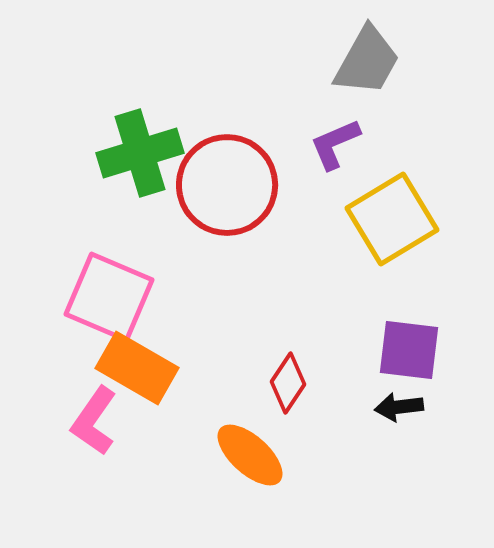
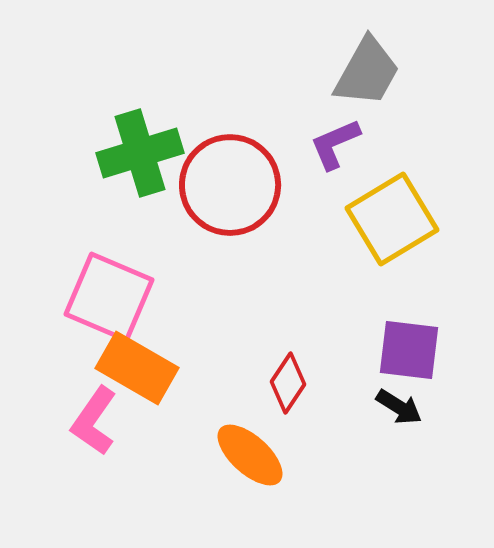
gray trapezoid: moved 11 px down
red circle: moved 3 px right
black arrow: rotated 141 degrees counterclockwise
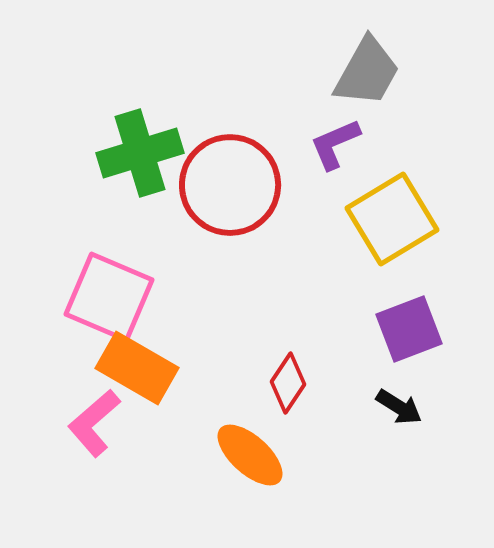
purple square: moved 21 px up; rotated 28 degrees counterclockwise
pink L-shape: moved 2 px down; rotated 14 degrees clockwise
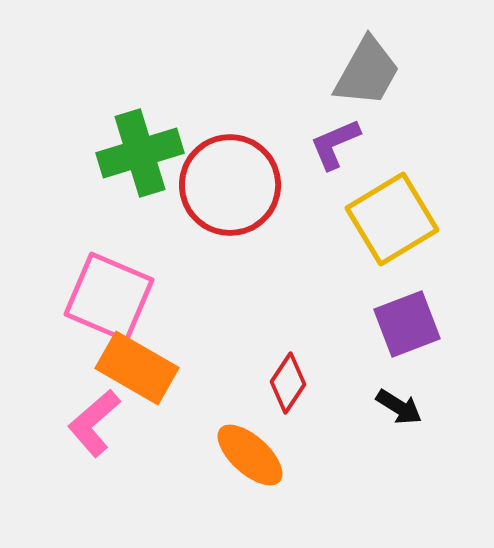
purple square: moved 2 px left, 5 px up
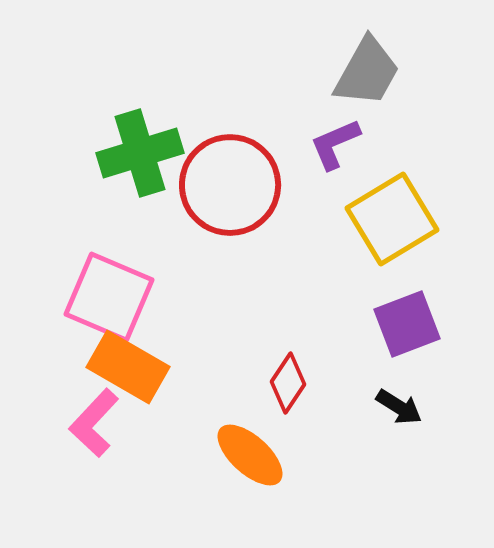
orange rectangle: moved 9 px left, 1 px up
pink L-shape: rotated 6 degrees counterclockwise
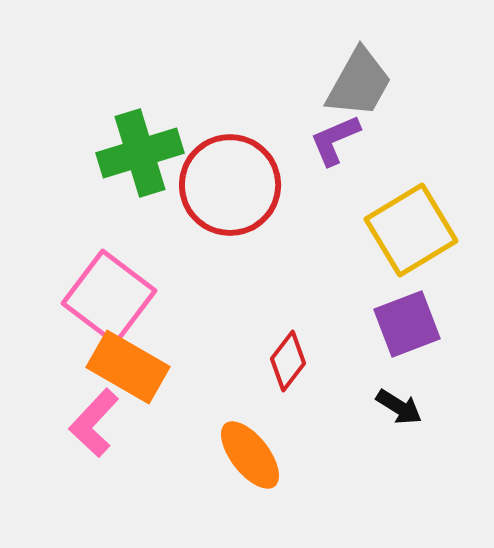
gray trapezoid: moved 8 px left, 11 px down
purple L-shape: moved 4 px up
yellow square: moved 19 px right, 11 px down
pink square: rotated 14 degrees clockwise
red diamond: moved 22 px up; rotated 4 degrees clockwise
orange ellipse: rotated 10 degrees clockwise
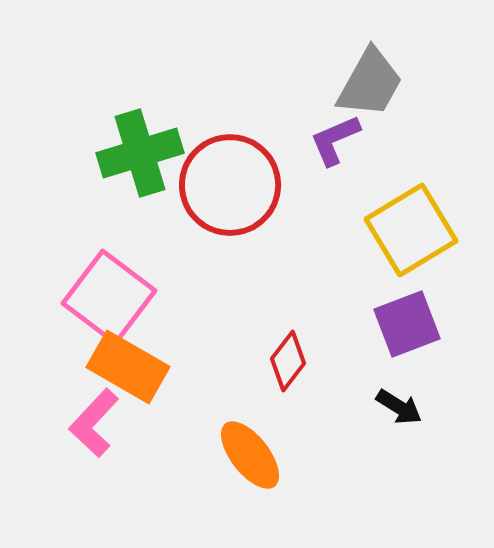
gray trapezoid: moved 11 px right
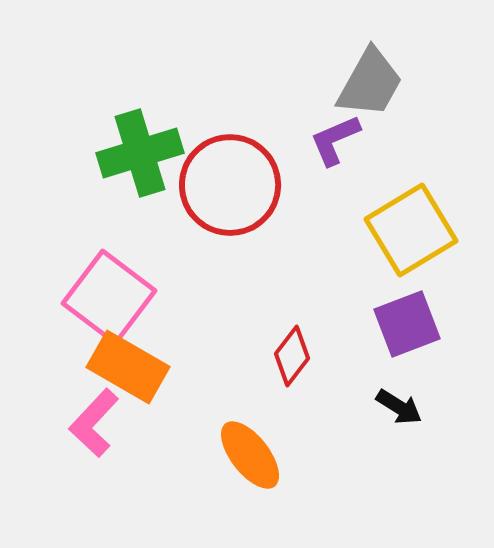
red diamond: moved 4 px right, 5 px up
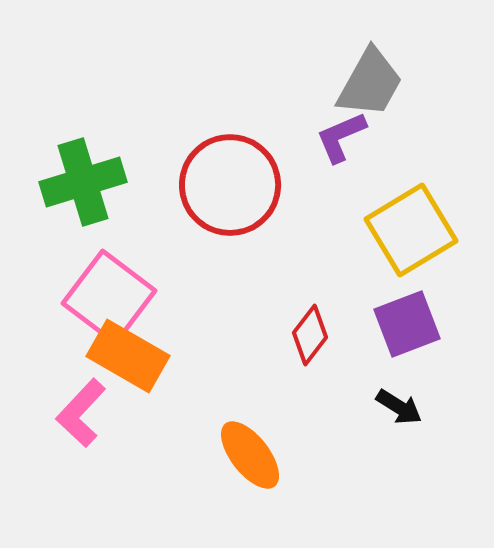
purple L-shape: moved 6 px right, 3 px up
green cross: moved 57 px left, 29 px down
red diamond: moved 18 px right, 21 px up
orange rectangle: moved 11 px up
pink L-shape: moved 13 px left, 10 px up
